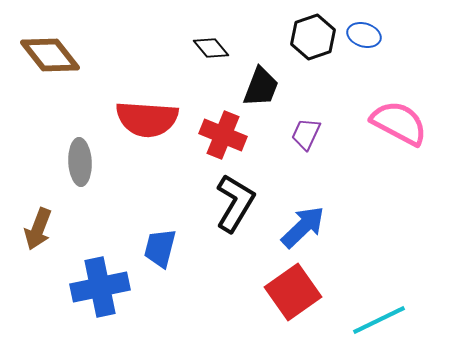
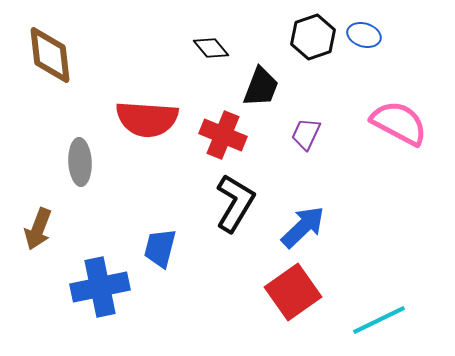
brown diamond: rotated 32 degrees clockwise
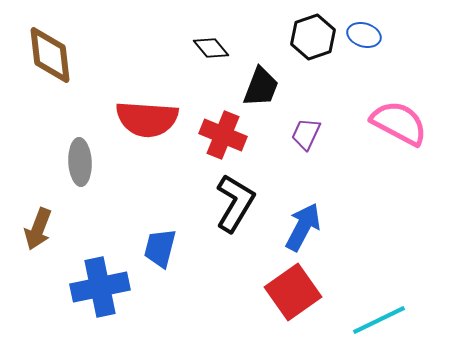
blue arrow: rotated 18 degrees counterclockwise
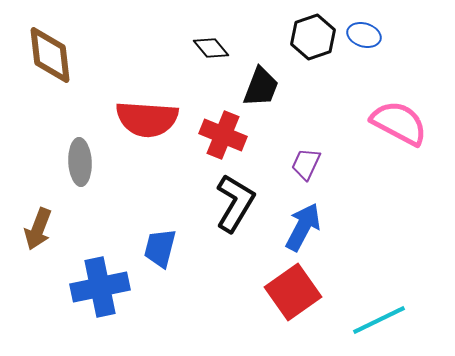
purple trapezoid: moved 30 px down
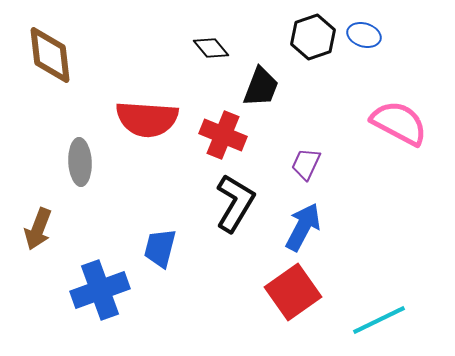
blue cross: moved 3 px down; rotated 8 degrees counterclockwise
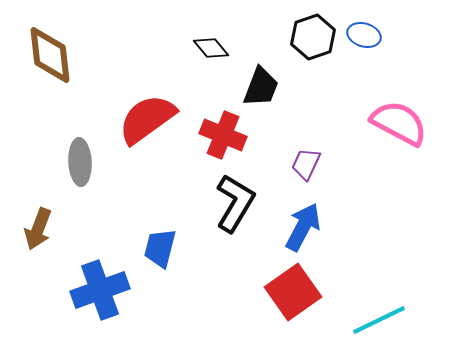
red semicircle: rotated 140 degrees clockwise
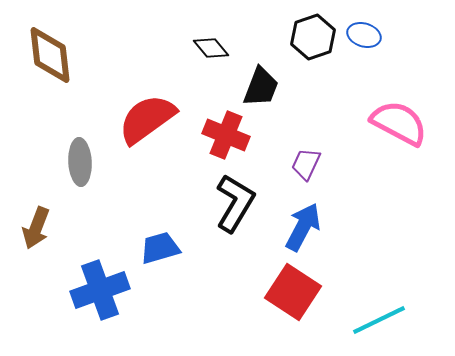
red cross: moved 3 px right
brown arrow: moved 2 px left, 1 px up
blue trapezoid: rotated 60 degrees clockwise
red square: rotated 22 degrees counterclockwise
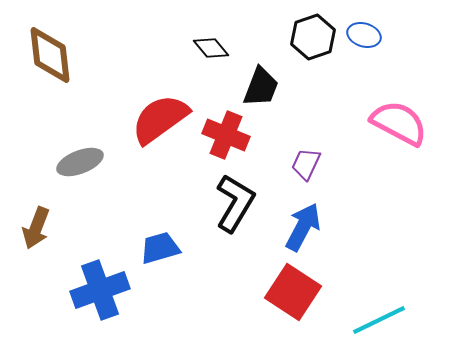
red semicircle: moved 13 px right
gray ellipse: rotated 72 degrees clockwise
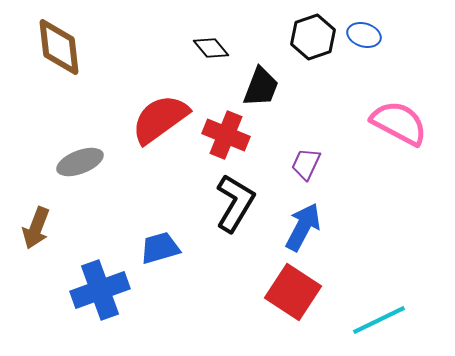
brown diamond: moved 9 px right, 8 px up
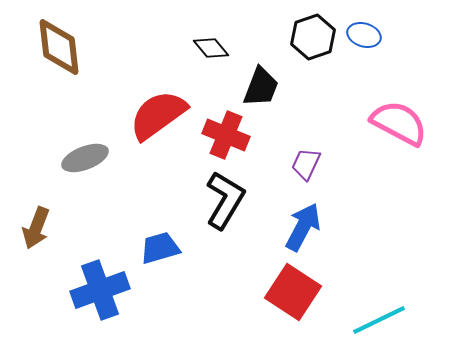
red semicircle: moved 2 px left, 4 px up
gray ellipse: moved 5 px right, 4 px up
black L-shape: moved 10 px left, 3 px up
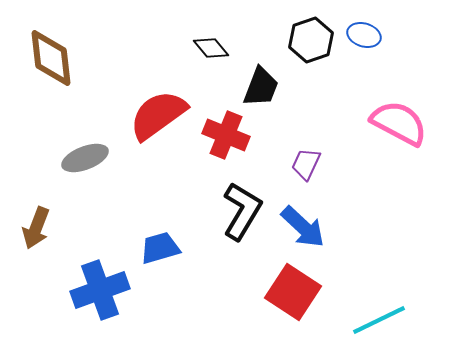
black hexagon: moved 2 px left, 3 px down
brown diamond: moved 8 px left, 11 px down
black L-shape: moved 17 px right, 11 px down
blue arrow: rotated 105 degrees clockwise
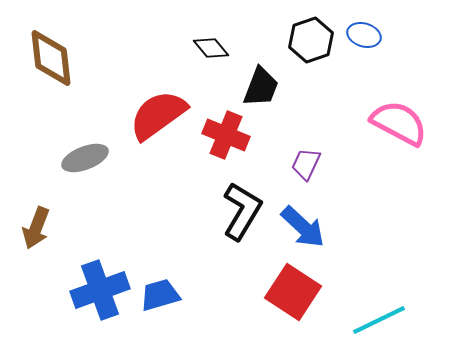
blue trapezoid: moved 47 px down
